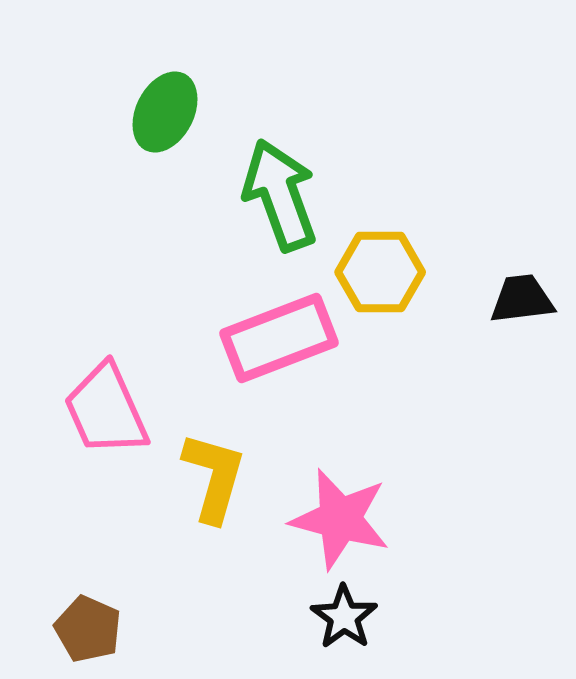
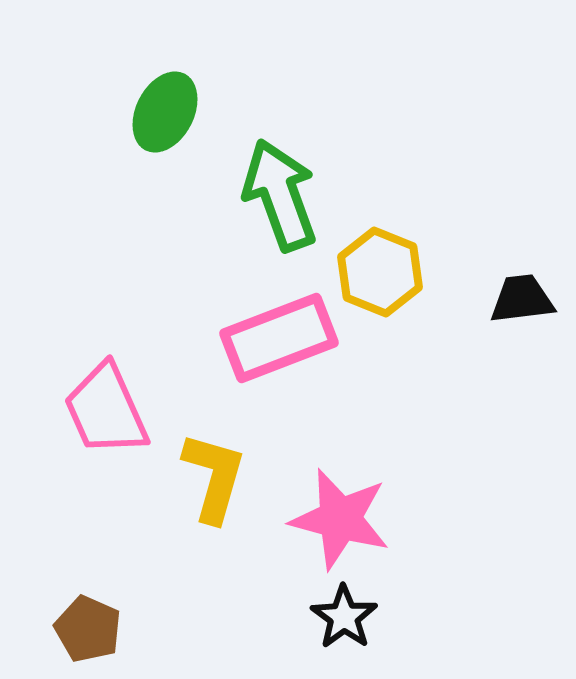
yellow hexagon: rotated 22 degrees clockwise
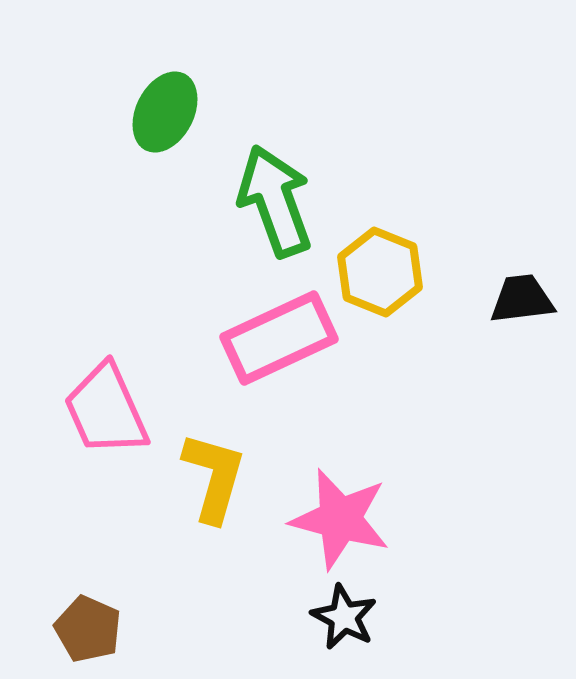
green arrow: moved 5 px left, 6 px down
pink rectangle: rotated 4 degrees counterclockwise
black star: rotated 8 degrees counterclockwise
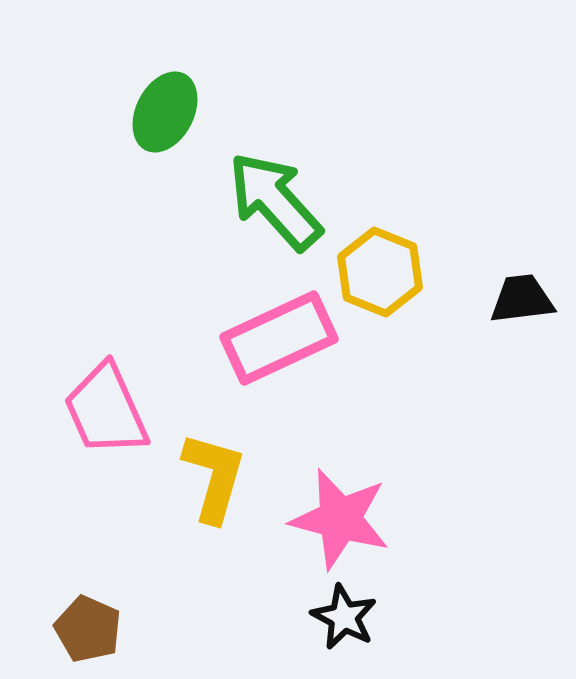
green arrow: rotated 22 degrees counterclockwise
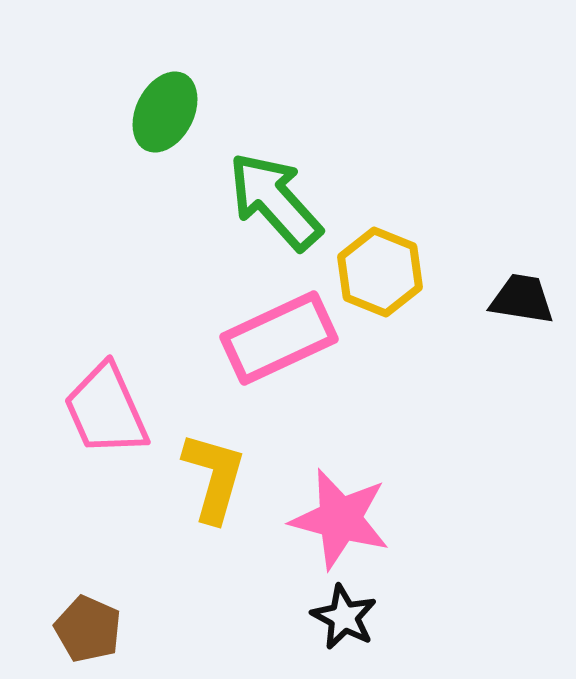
black trapezoid: rotated 16 degrees clockwise
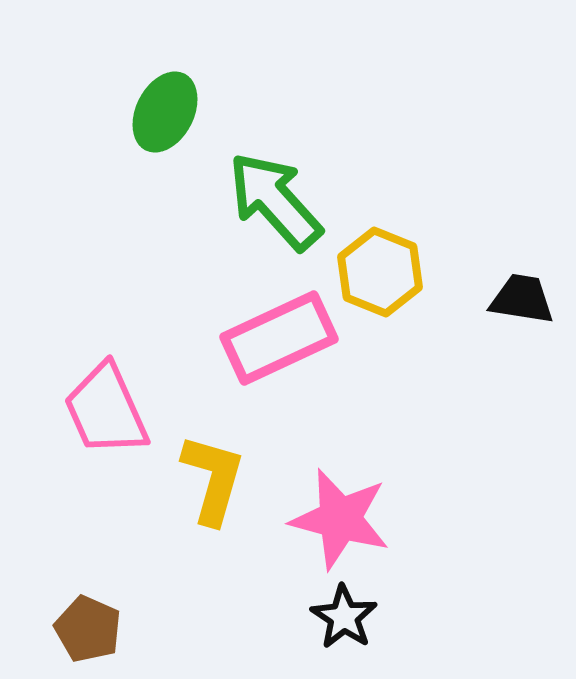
yellow L-shape: moved 1 px left, 2 px down
black star: rotated 6 degrees clockwise
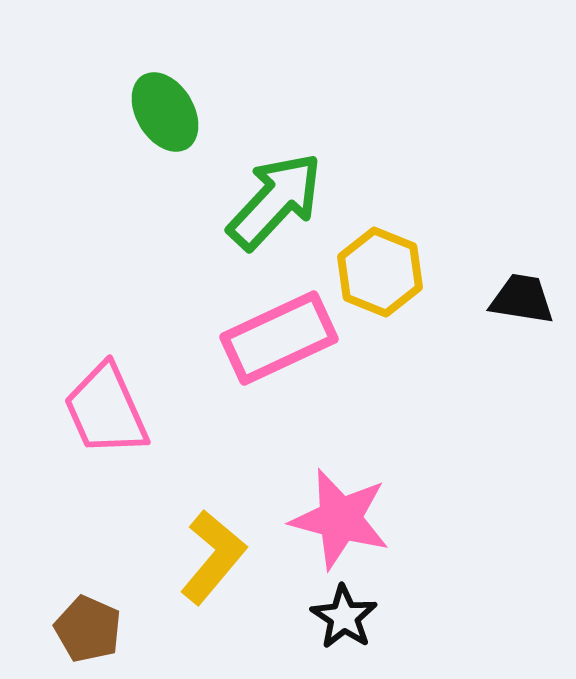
green ellipse: rotated 58 degrees counterclockwise
green arrow: rotated 85 degrees clockwise
yellow L-shape: moved 78 px down; rotated 24 degrees clockwise
